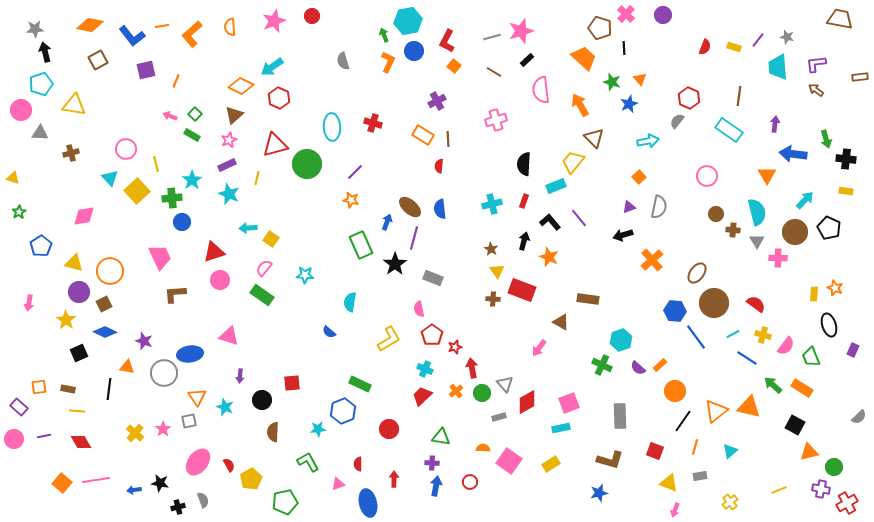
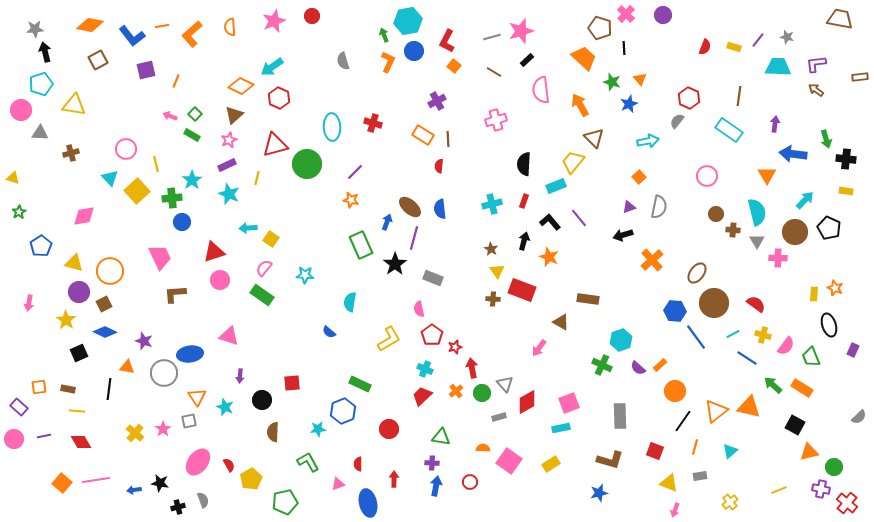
cyan trapezoid at (778, 67): rotated 96 degrees clockwise
red cross at (847, 503): rotated 20 degrees counterclockwise
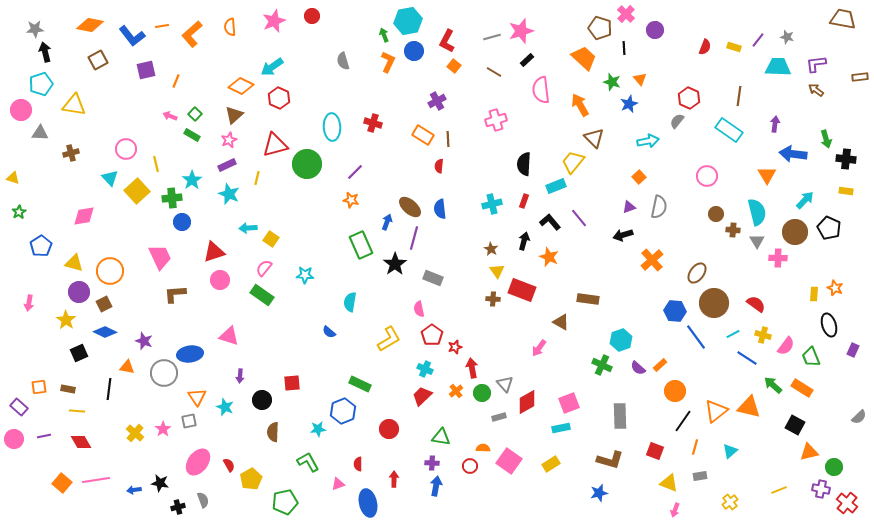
purple circle at (663, 15): moved 8 px left, 15 px down
brown trapezoid at (840, 19): moved 3 px right
red circle at (470, 482): moved 16 px up
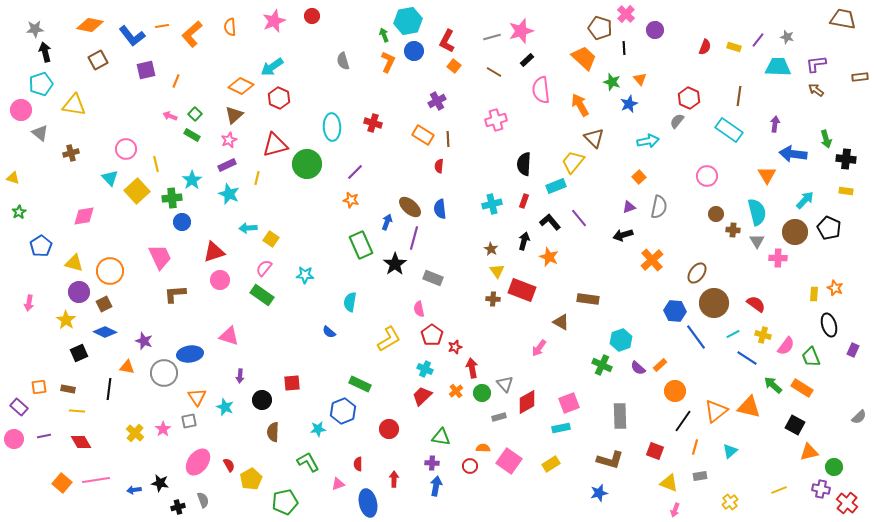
gray triangle at (40, 133): rotated 36 degrees clockwise
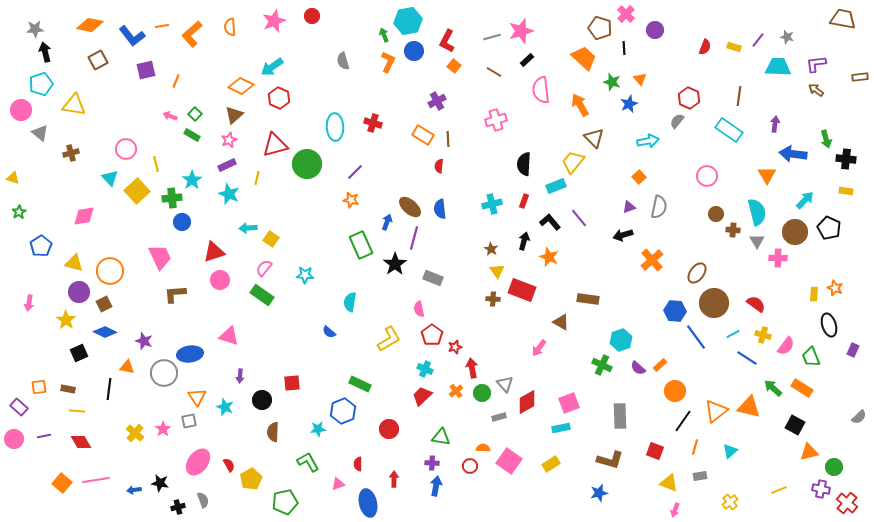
cyan ellipse at (332, 127): moved 3 px right
green arrow at (773, 385): moved 3 px down
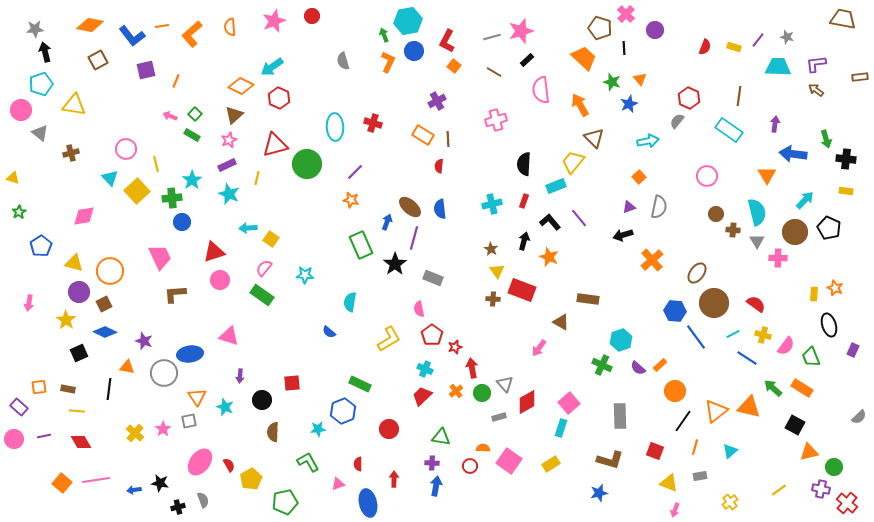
pink square at (569, 403): rotated 20 degrees counterclockwise
cyan rectangle at (561, 428): rotated 60 degrees counterclockwise
pink ellipse at (198, 462): moved 2 px right
yellow line at (779, 490): rotated 14 degrees counterclockwise
